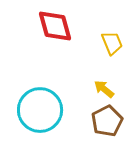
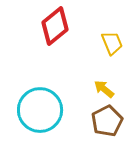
red diamond: rotated 66 degrees clockwise
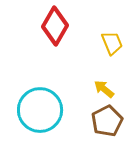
red diamond: rotated 21 degrees counterclockwise
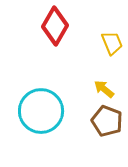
cyan circle: moved 1 px right, 1 px down
brown pentagon: rotated 24 degrees counterclockwise
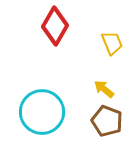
cyan circle: moved 1 px right, 1 px down
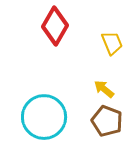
cyan circle: moved 2 px right, 5 px down
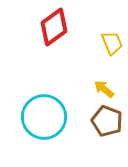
red diamond: moved 1 px left, 1 px down; rotated 24 degrees clockwise
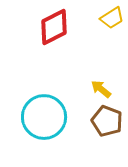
red diamond: rotated 9 degrees clockwise
yellow trapezoid: moved 25 px up; rotated 80 degrees clockwise
yellow arrow: moved 3 px left
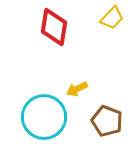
yellow trapezoid: rotated 15 degrees counterclockwise
red diamond: rotated 54 degrees counterclockwise
yellow arrow: moved 24 px left; rotated 65 degrees counterclockwise
